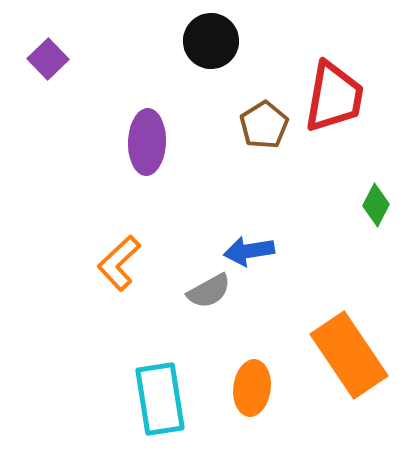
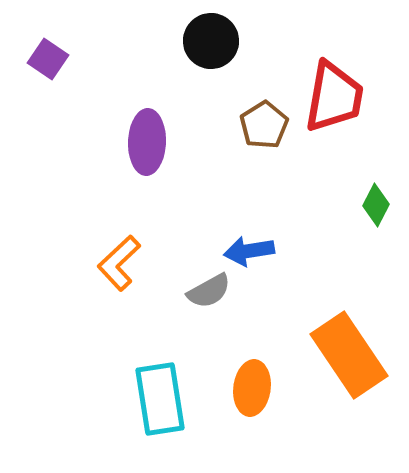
purple square: rotated 12 degrees counterclockwise
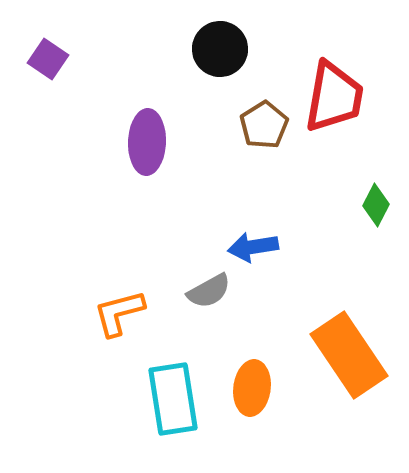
black circle: moved 9 px right, 8 px down
blue arrow: moved 4 px right, 4 px up
orange L-shape: moved 50 px down; rotated 28 degrees clockwise
cyan rectangle: moved 13 px right
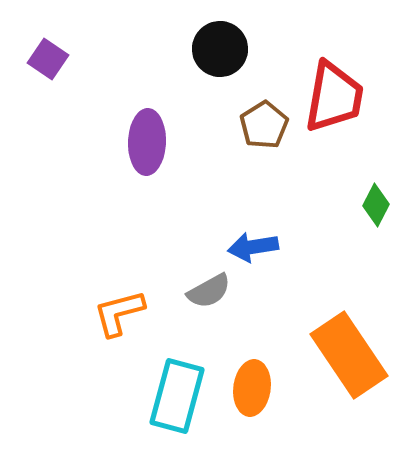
cyan rectangle: moved 4 px right, 3 px up; rotated 24 degrees clockwise
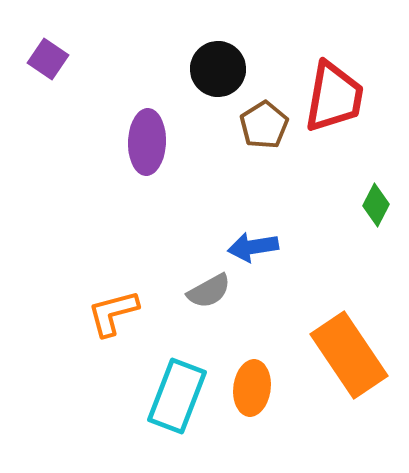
black circle: moved 2 px left, 20 px down
orange L-shape: moved 6 px left
cyan rectangle: rotated 6 degrees clockwise
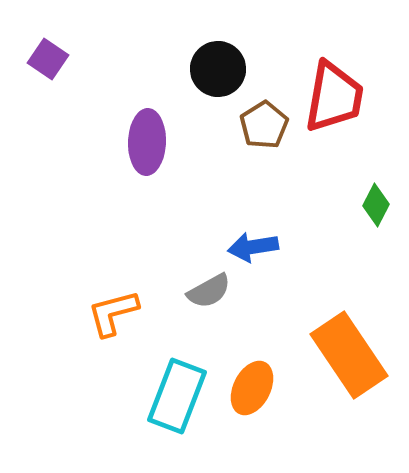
orange ellipse: rotated 20 degrees clockwise
